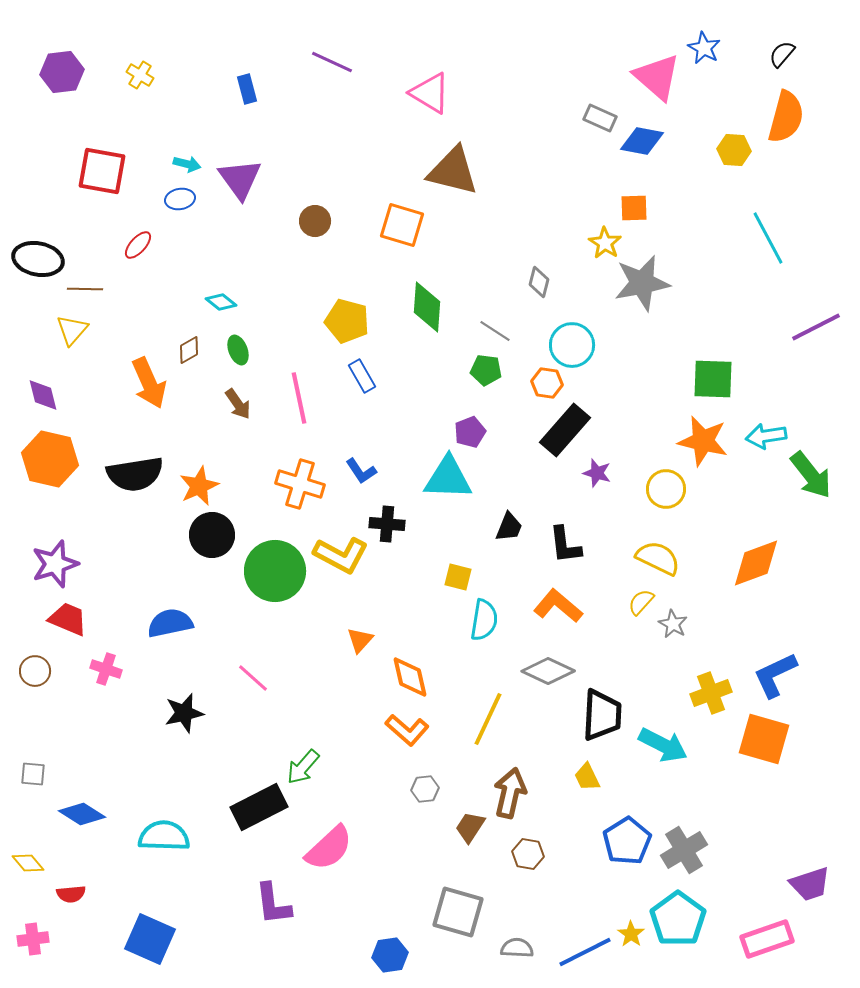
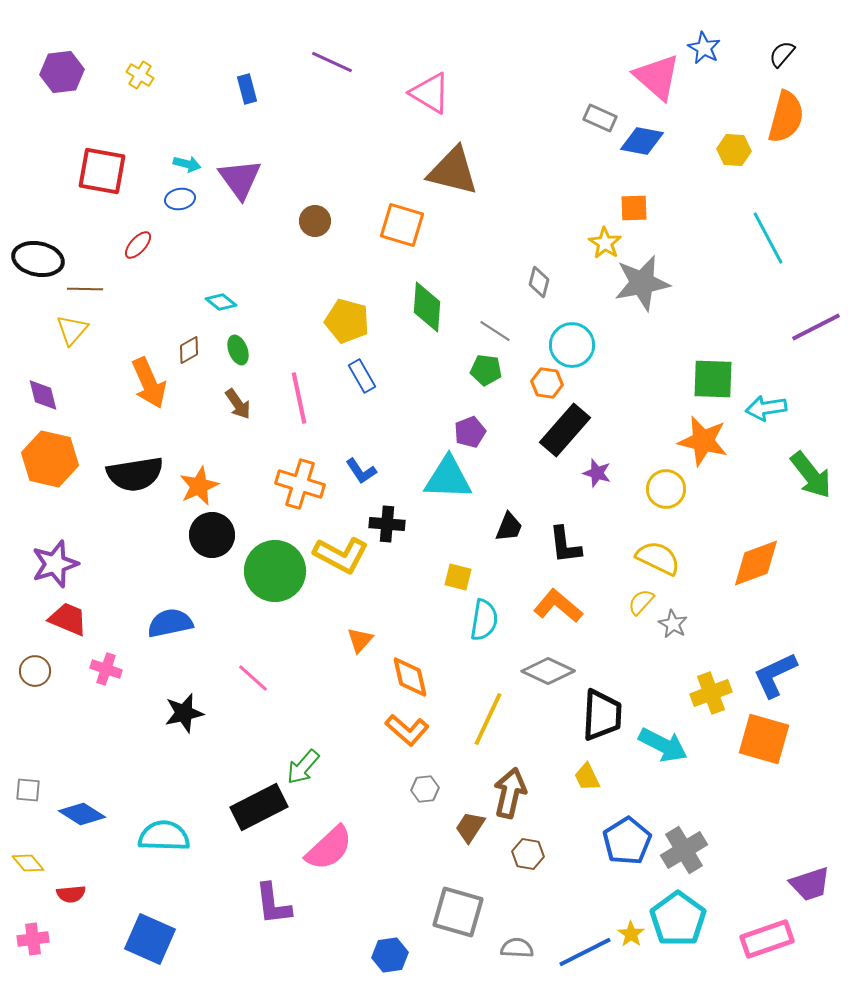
cyan arrow at (766, 436): moved 28 px up
gray square at (33, 774): moved 5 px left, 16 px down
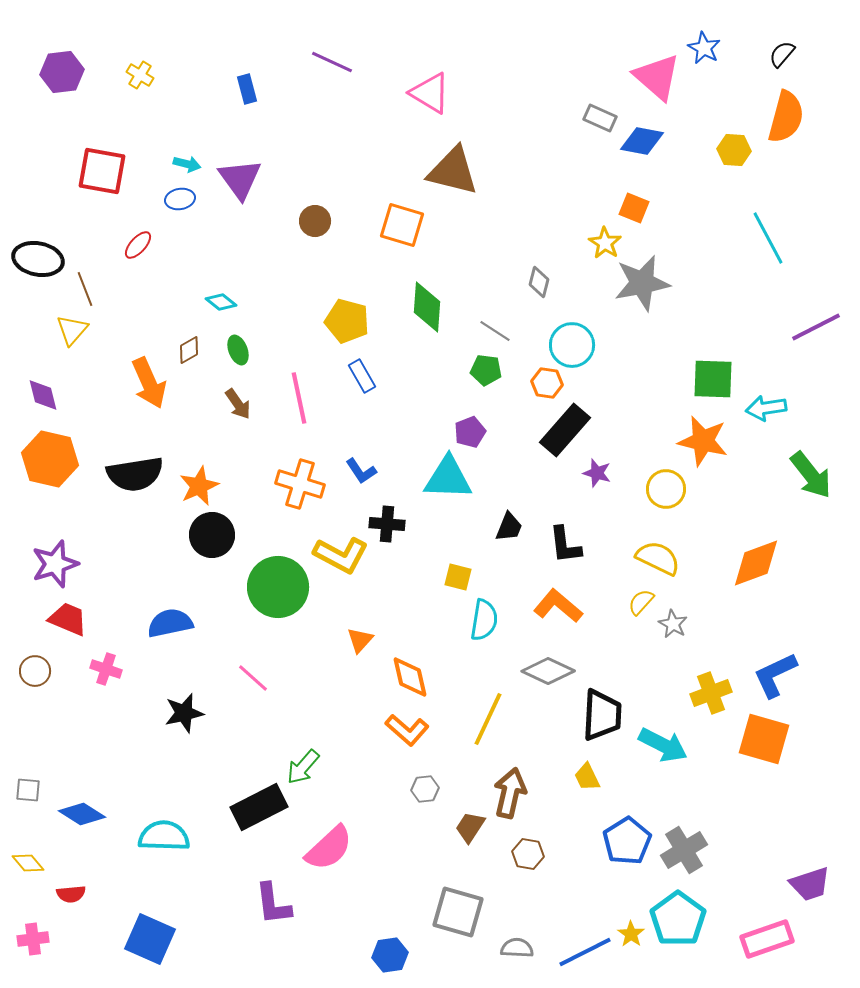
orange square at (634, 208): rotated 24 degrees clockwise
brown line at (85, 289): rotated 68 degrees clockwise
green circle at (275, 571): moved 3 px right, 16 px down
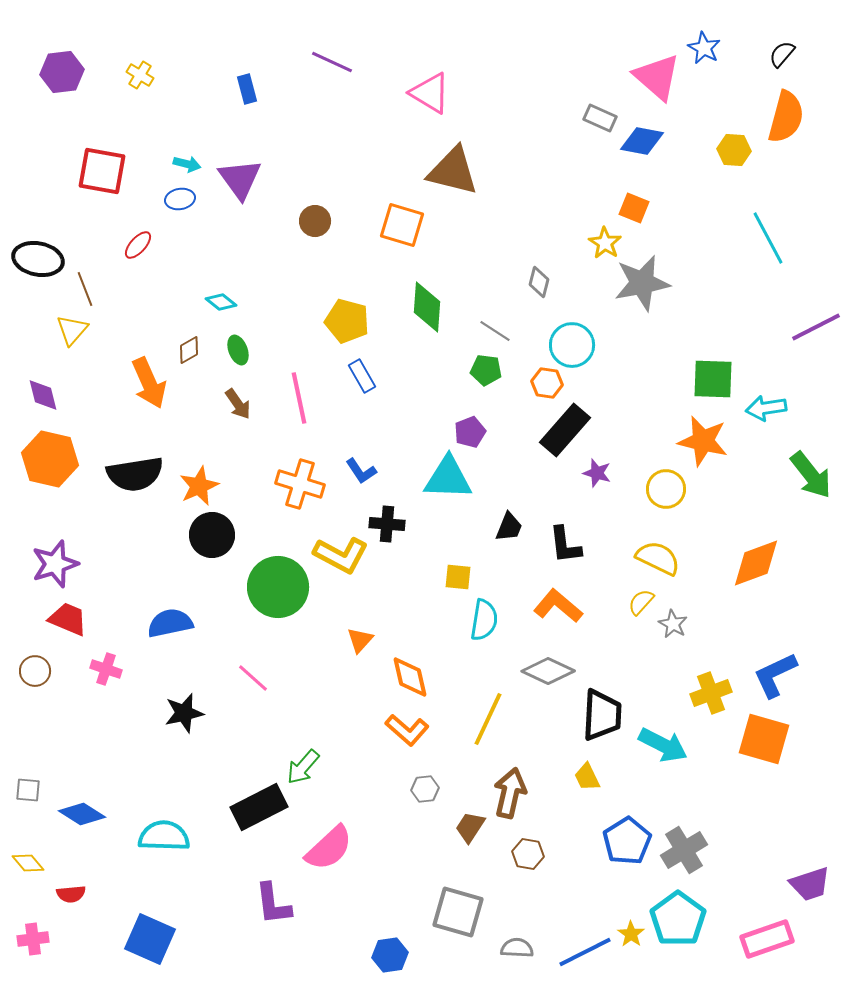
yellow square at (458, 577): rotated 8 degrees counterclockwise
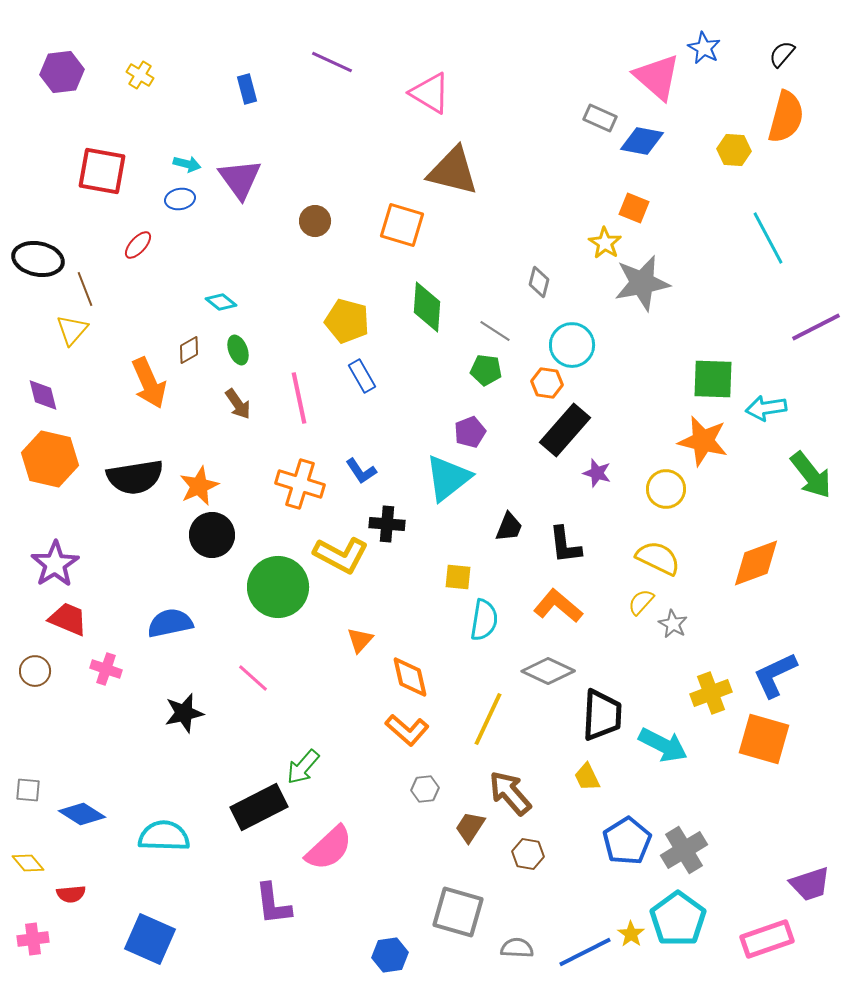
black semicircle at (135, 474): moved 3 px down
cyan triangle at (448, 478): rotated 40 degrees counterclockwise
purple star at (55, 564): rotated 15 degrees counterclockwise
brown arrow at (510, 793): rotated 54 degrees counterclockwise
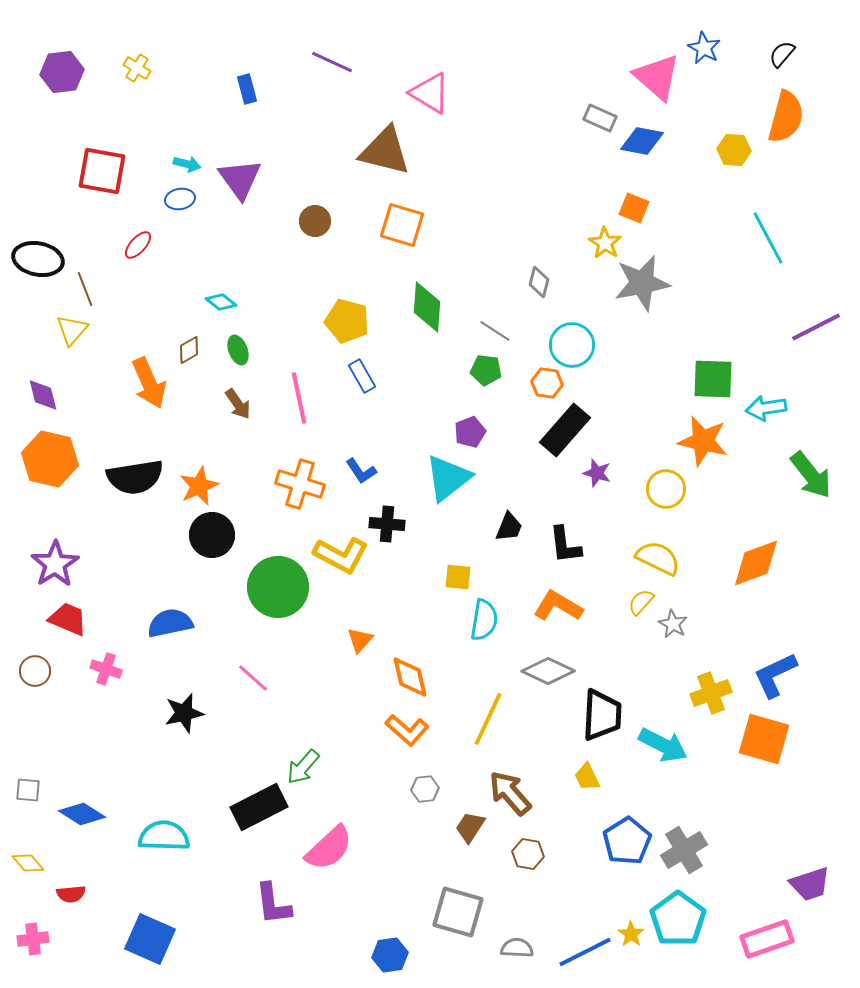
yellow cross at (140, 75): moved 3 px left, 7 px up
brown triangle at (453, 171): moved 68 px left, 20 px up
orange L-shape at (558, 606): rotated 9 degrees counterclockwise
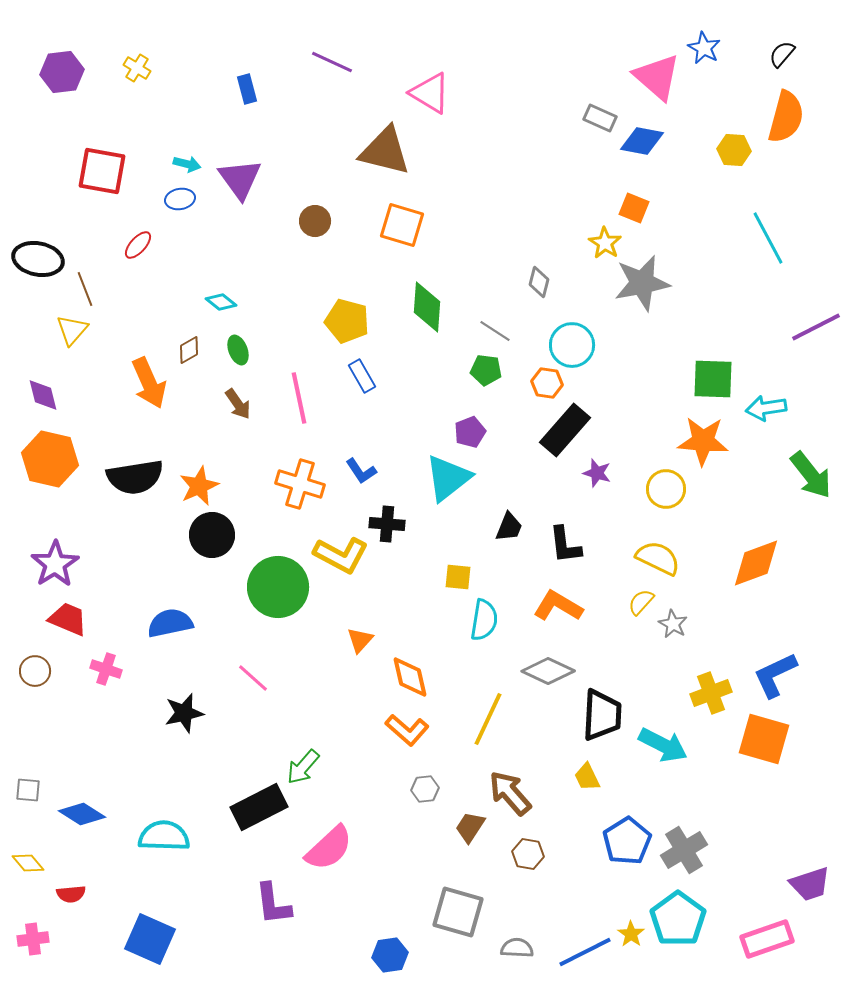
orange star at (703, 441): rotated 9 degrees counterclockwise
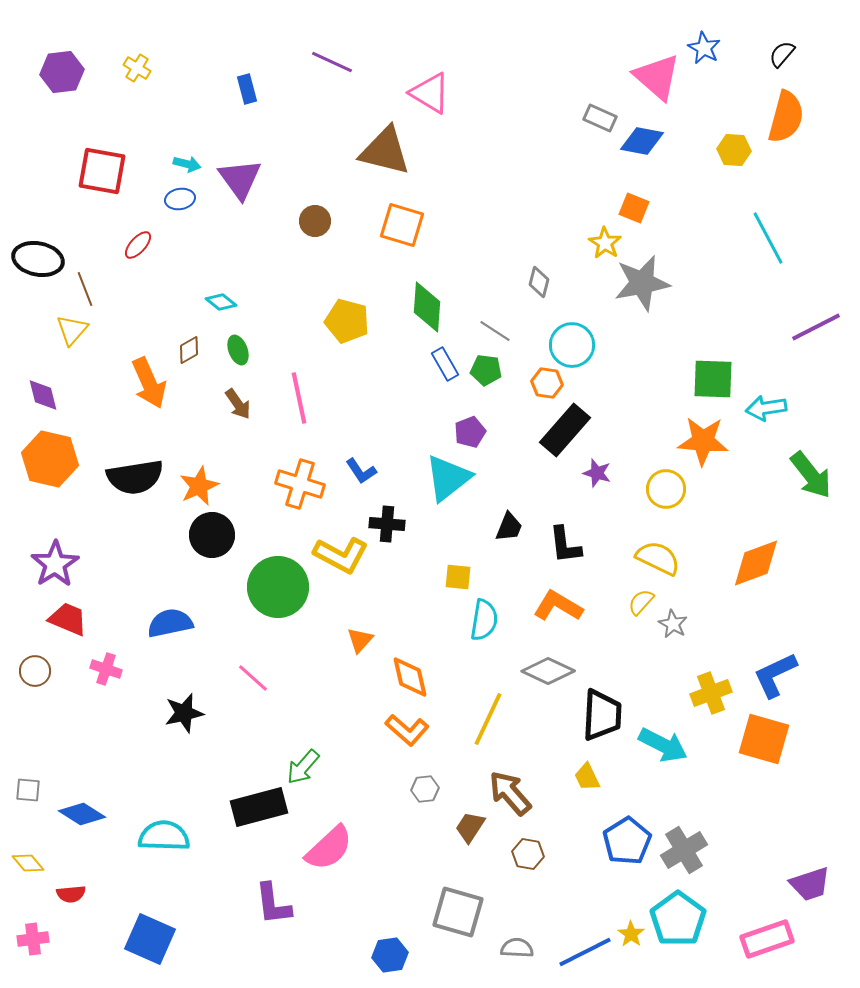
blue rectangle at (362, 376): moved 83 px right, 12 px up
black rectangle at (259, 807): rotated 12 degrees clockwise
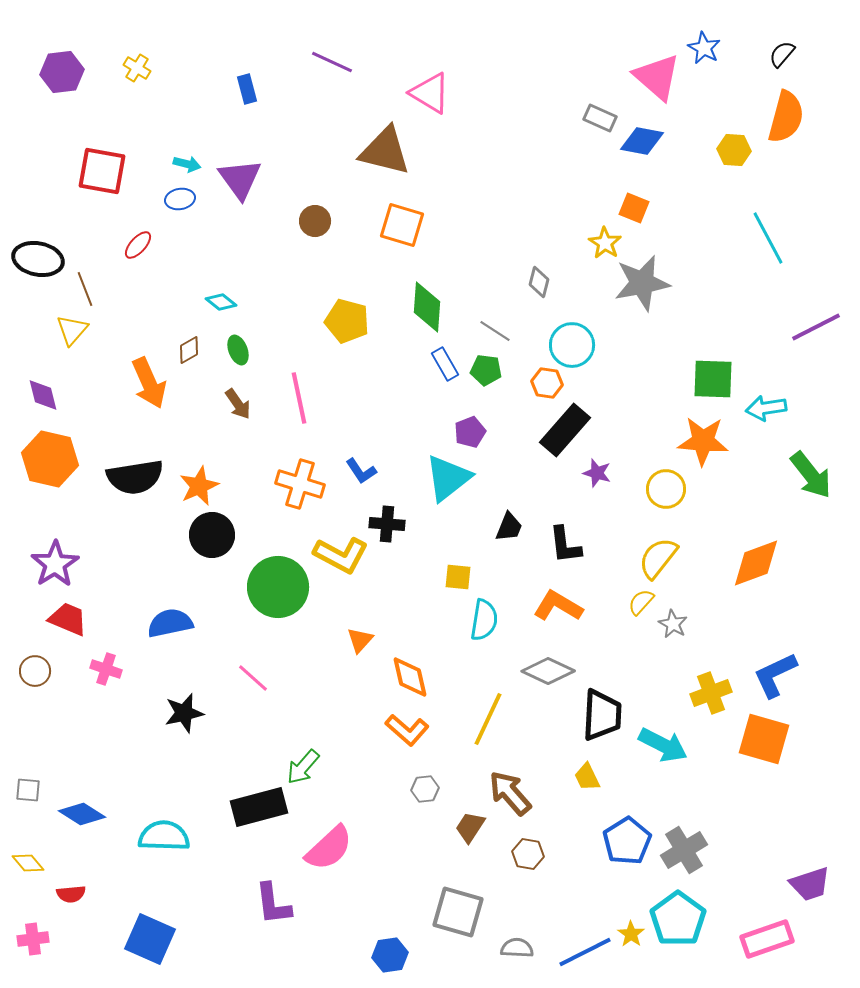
yellow semicircle at (658, 558): rotated 78 degrees counterclockwise
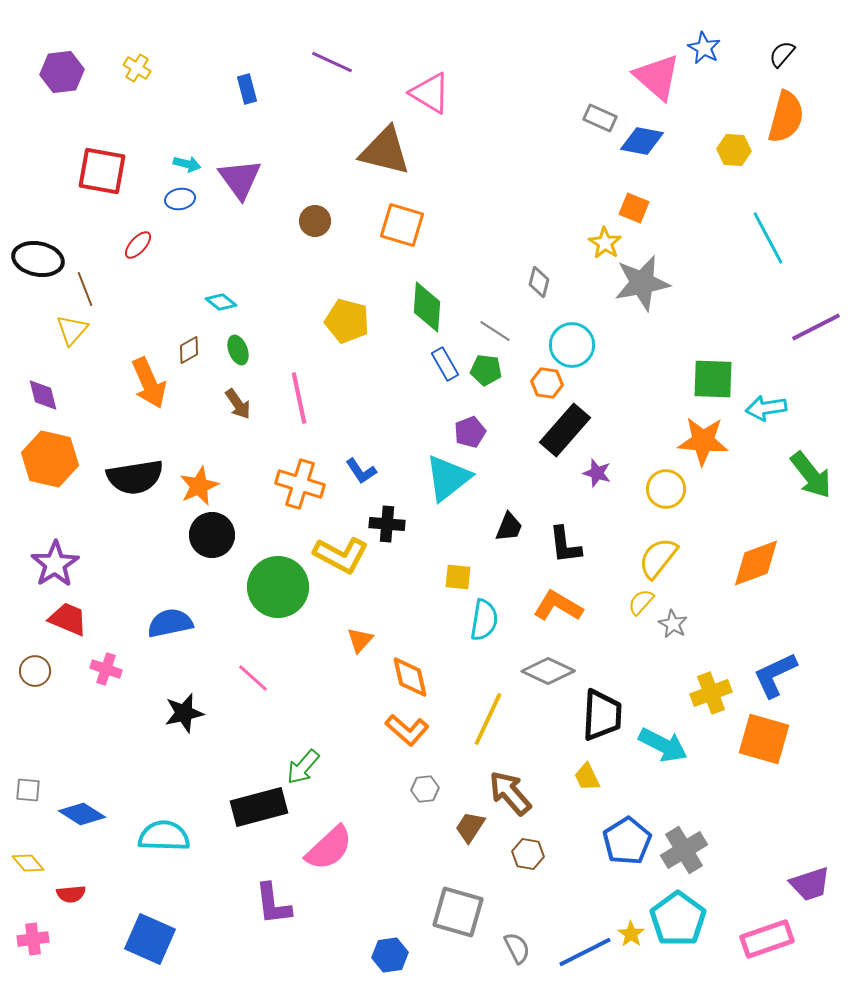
gray semicircle at (517, 948): rotated 60 degrees clockwise
